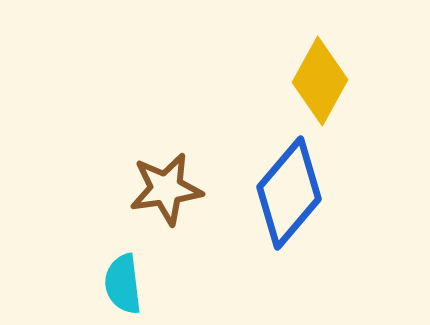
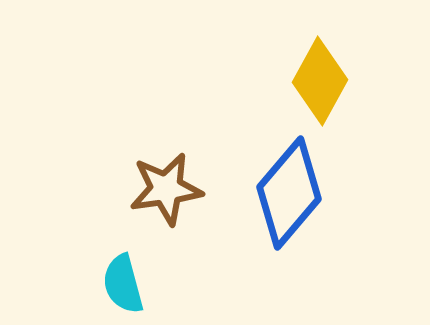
cyan semicircle: rotated 8 degrees counterclockwise
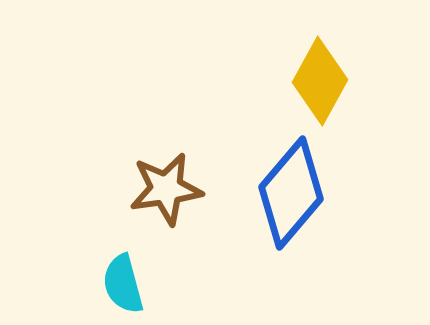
blue diamond: moved 2 px right
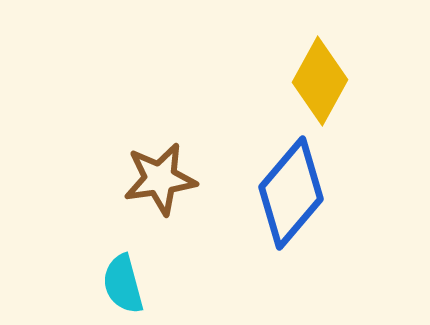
brown star: moved 6 px left, 10 px up
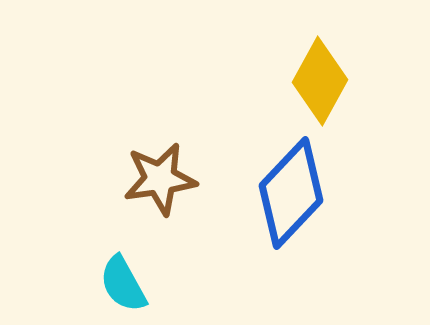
blue diamond: rotated 3 degrees clockwise
cyan semicircle: rotated 14 degrees counterclockwise
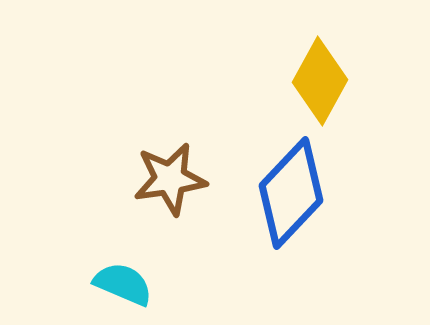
brown star: moved 10 px right
cyan semicircle: rotated 142 degrees clockwise
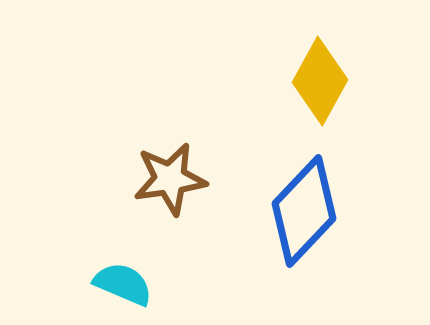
blue diamond: moved 13 px right, 18 px down
